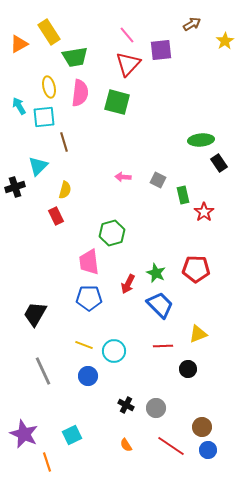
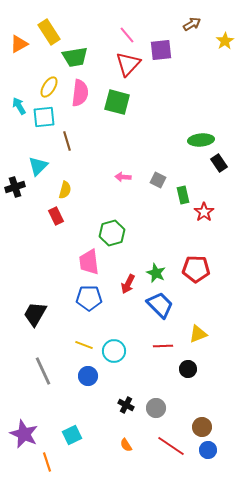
yellow ellipse at (49, 87): rotated 45 degrees clockwise
brown line at (64, 142): moved 3 px right, 1 px up
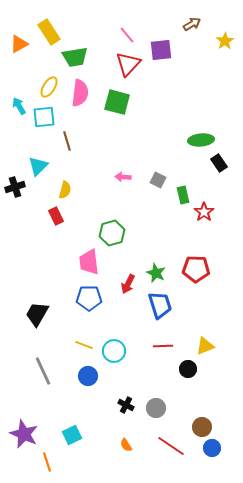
blue trapezoid at (160, 305): rotated 28 degrees clockwise
black trapezoid at (35, 314): moved 2 px right
yellow triangle at (198, 334): moved 7 px right, 12 px down
blue circle at (208, 450): moved 4 px right, 2 px up
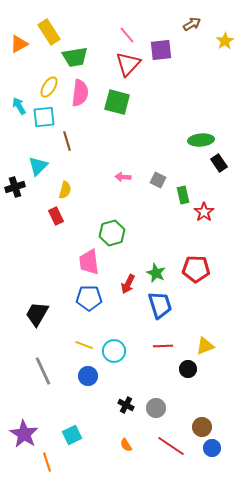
purple star at (24, 434): rotated 8 degrees clockwise
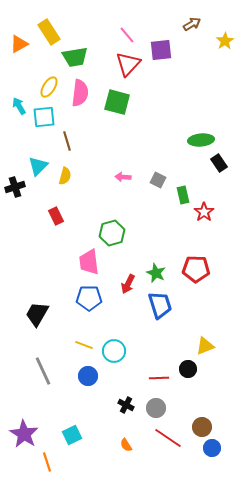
yellow semicircle at (65, 190): moved 14 px up
red line at (163, 346): moved 4 px left, 32 px down
red line at (171, 446): moved 3 px left, 8 px up
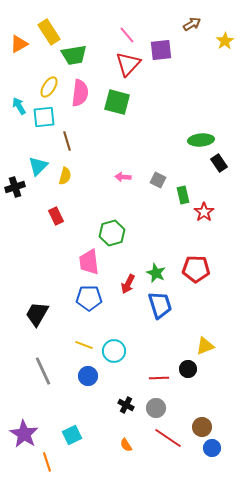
green trapezoid at (75, 57): moved 1 px left, 2 px up
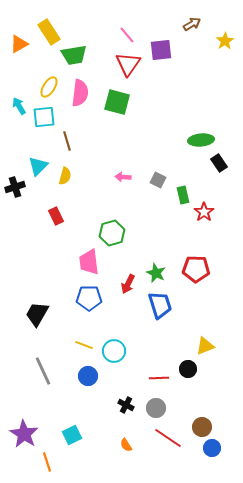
red triangle at (128, 64): rotated 8 degrees counterclockwise
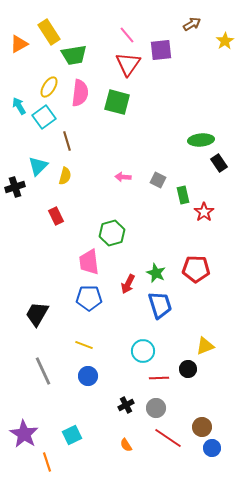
cyan square at (44, 117): rotated 30 degrees counterclockwise
cyan circle at (114, 351): moved 29 px right
black cross at (126, 405): rotated 35 degrees clockwise
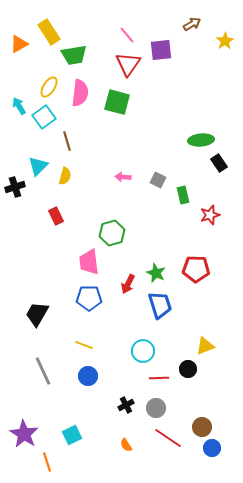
red star at (204, 212): moved 6 px right, 3 px down; rotated 18 degrees clockwise
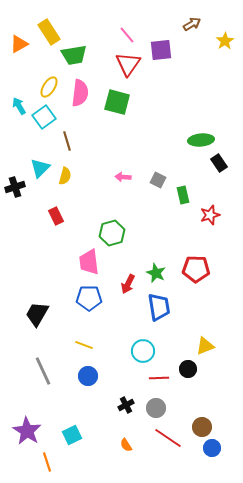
cyan triangle at (38, 166): moved 2 px right, 2 px down
blue trapezoid at (160, 305): moved 1 px left, 2 px down; rotated 8 degrees clockwise
purple star at (24, 434): moved 3 px right, 3 px up
